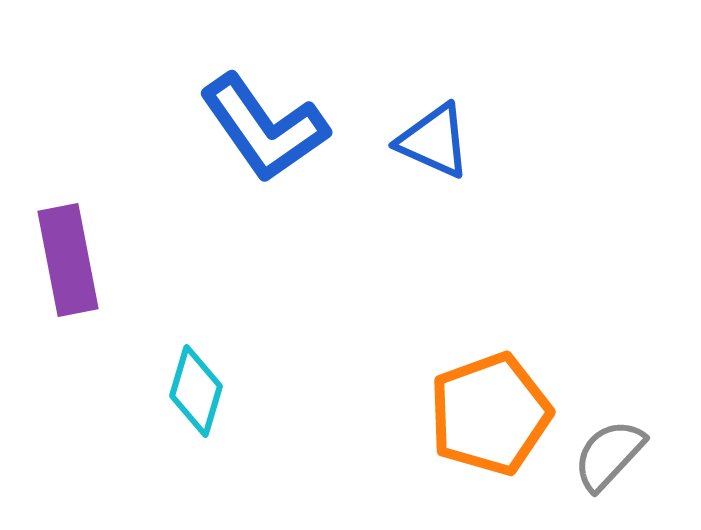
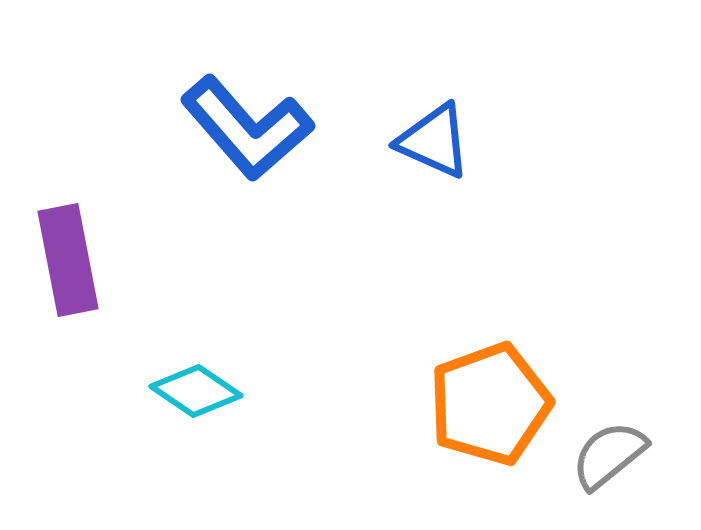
blue L-shape: moved 17 px left; rotated 6 degrees counterclockwise
cyan diamond: rotated 72 degrees counterclockwise
orange pentagon: moved 10 px up
gray semicircle: rotated 8 degrees clockwise
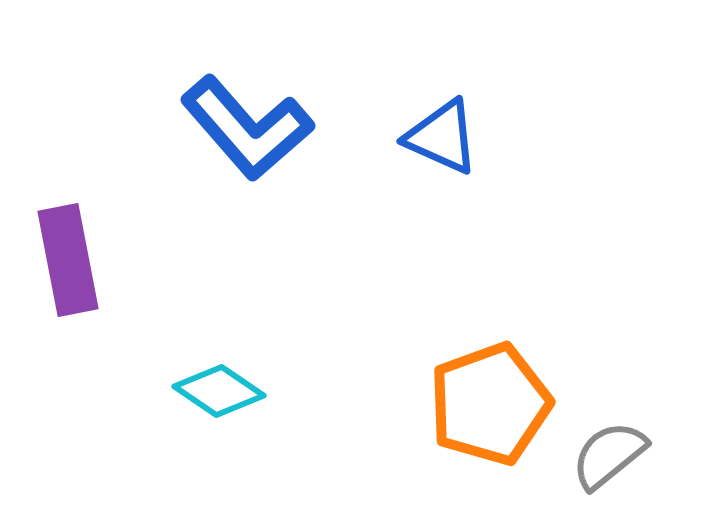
blue triangle: moved 8 px right, 4 px up
cyan diamond: moved 23 px right
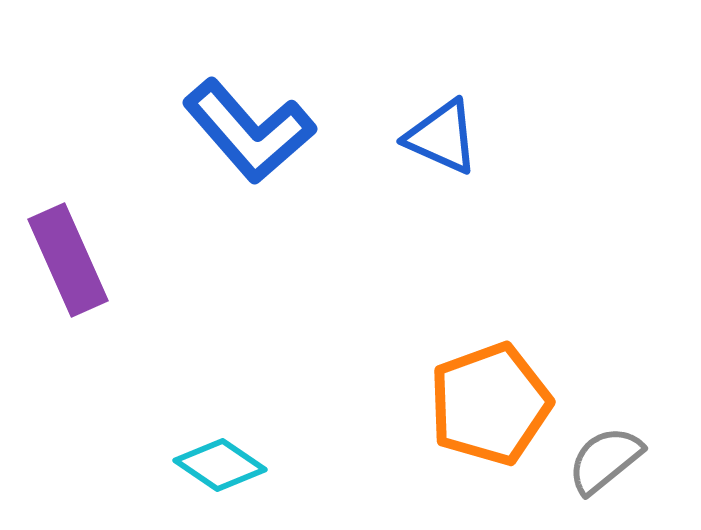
blue L-shape: moved 2 px right, 3 px down
purple rectangle: rotated 13 degrees counterclockwise
cyan diamond: moved 1 px right, 74 px down
gray semicircle: moved 4 px left, 5 px down
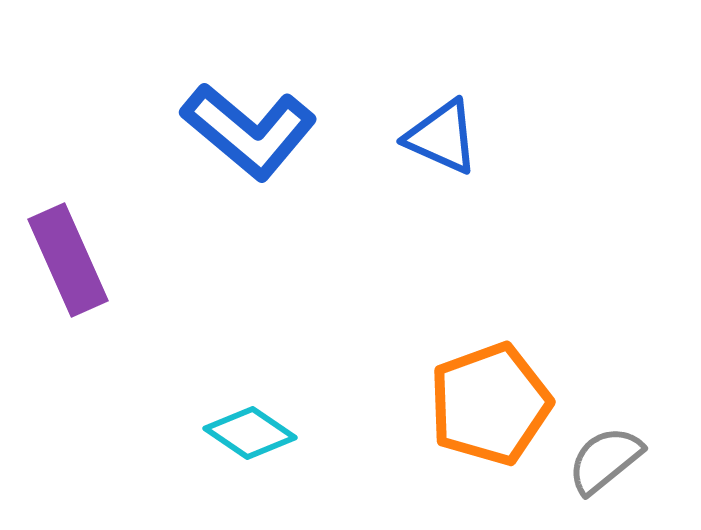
blue L-shape: rotated 9 degrees counterclockwise
cyan diamond: moved 30 px right, 32 px up
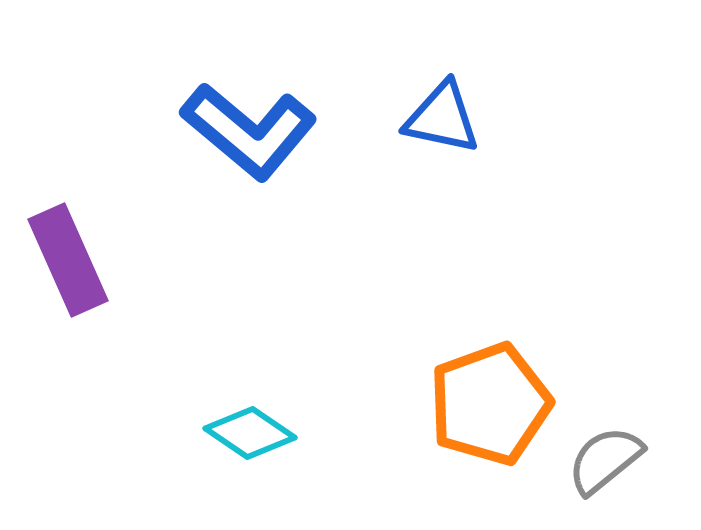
blue triangle: moved 19 px up; rotated 12 degrees counterclockwise
